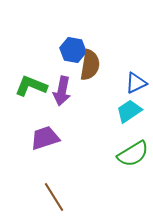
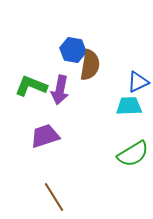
blue triangle: moved 2 px right, 1 px up
purple arrow: moved 2 px left, 1 px up
cyan trapezoid: moved 5 px up; rotated 32 degrees clockwise
purple trapezoid: moved 2 px up
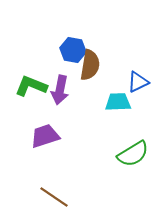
cyan trapezoid: moved 11 px left, 4 px up
brown line: rotated 24 degrees counterclockwise
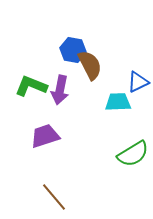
brown semicircle: rotated 36 degrees counterclockwise
brown line: rotated 16 degrees clockwise
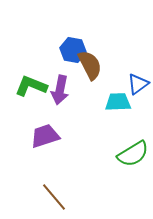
blue triangle: moved 2 px down; rotated 10 degrees counterclockwise
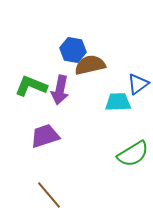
brown semicircle: rotated 76 degrees counterclockwise
brown line: moved 5 px left, 2 px up
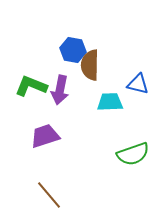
brown semicircle: rotated 76 degrees counterclockwise
blue triangle: rotated 50 degrees clockwise
cyan trapezoid: moved 8 px left
green semicircle: rotated 12 degrees clockwise
